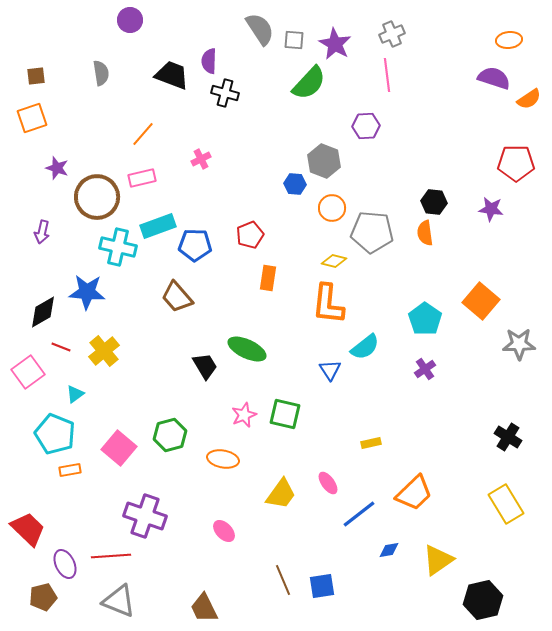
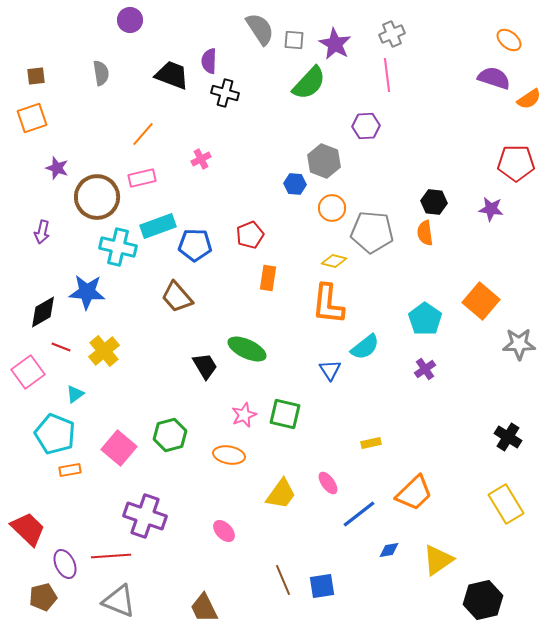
orange ellipse at (509, 40): rotated 45 degrees clockwise
orange ellipse at (223, 459): moved 6 px right, 4 px up
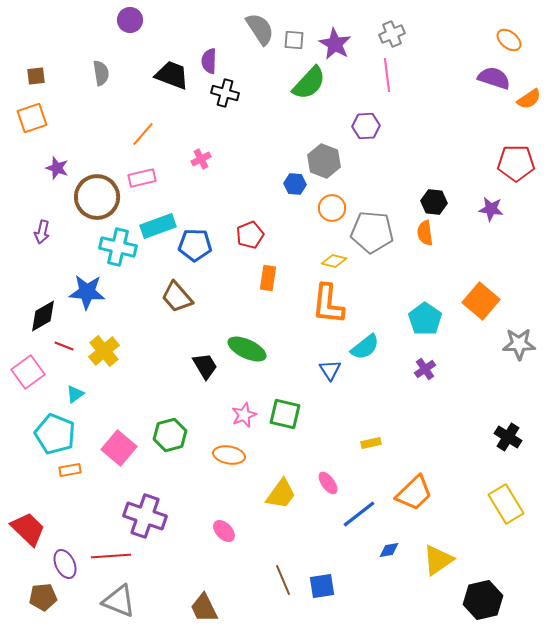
black diamond at (43, 312): moved 4 px down
red line at (61, 347): moved 3 px right, 1 px up
brown pentagon at (43, 597): rotated 8 degrees clockwise
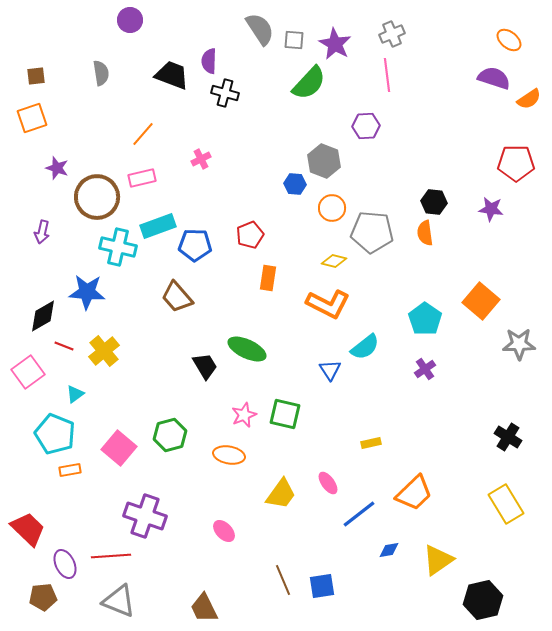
orange L-shape at (328, 304): rotated 69 degrees counterclockwise
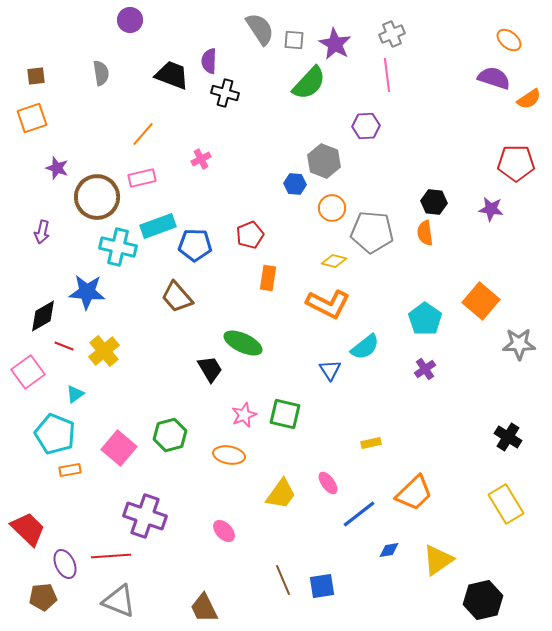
green ellipse at (247, 349): moved 4 px left, 6 px up
black trapezoid at (205, 366): moved 5 px right, 3 px down
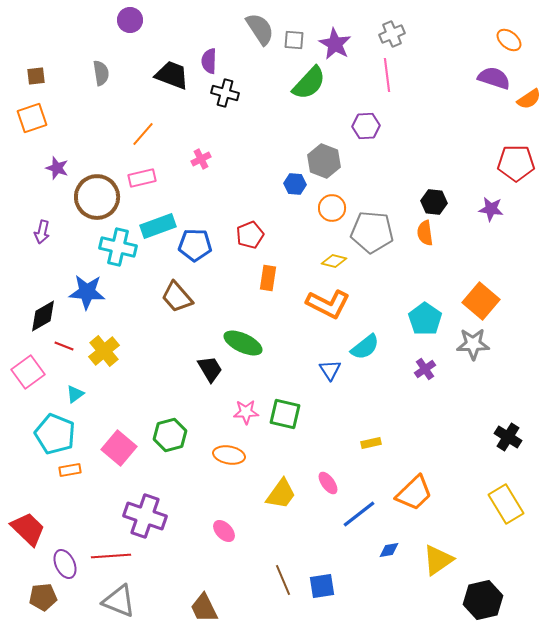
gray star at (519, 344): moved 46 px left
pink star at (244, 415): moved 2 px right, 3 px up; rotated 20 degrees clockwise
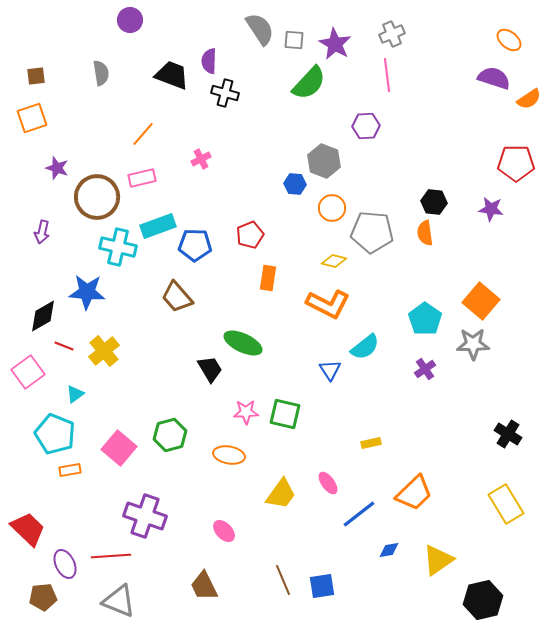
black cross at (508, 437): moved 3 px up
brown trapezoid at (204, 608): moved 22 px up
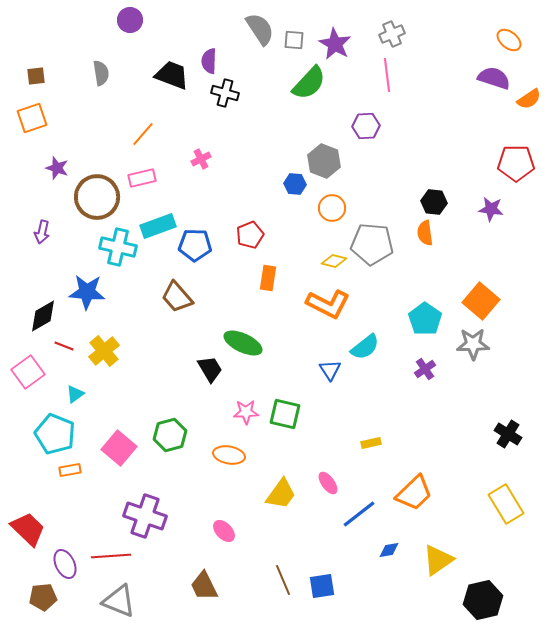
gray pentagon at (372, 232): moved 12 px down
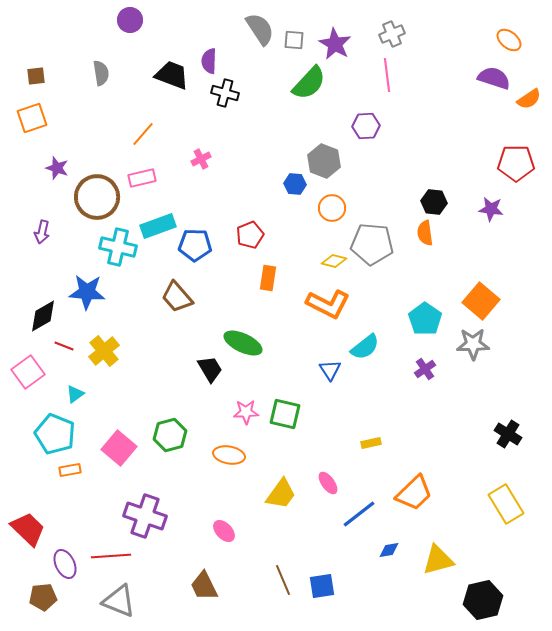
yellow triangle at (438, 560): rotated 20 degrees clockwise
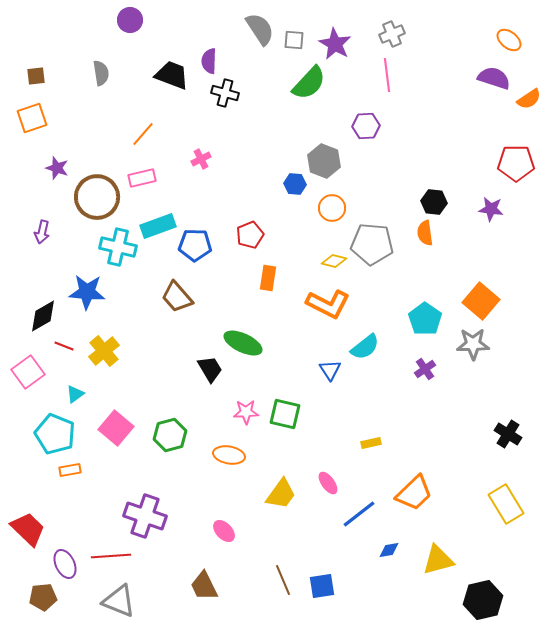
pink square at (119, 448): moved 3 px left, 20 px up
